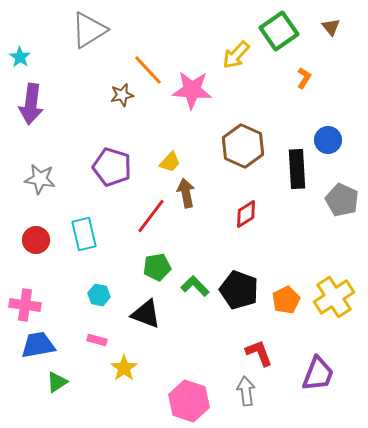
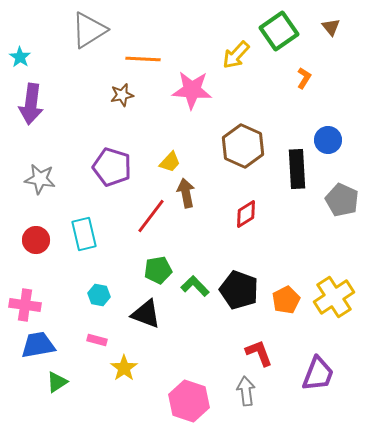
orange line: moved 5 px left, 11 px up; rotated 44 degrees counterclockwise
green pentagon: moved 1 px right, 3 px down
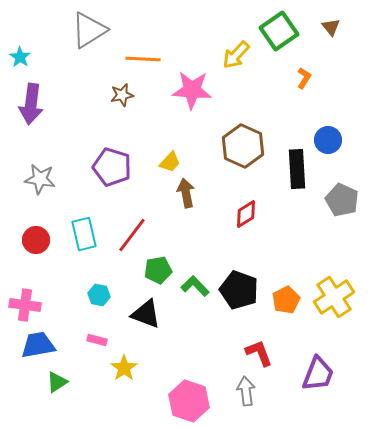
red line: moved 19 px left, 19 px down
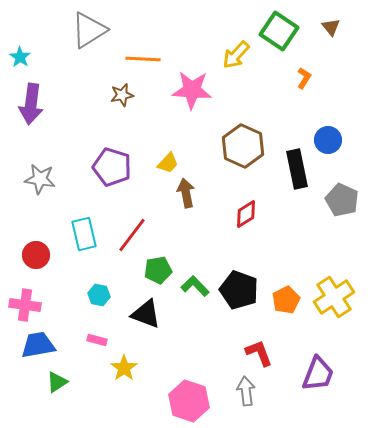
green square: rotated 21 degrees counterclockwise
yellow trapezoid: moved 2 px left, 1 px down
black rectangle: rotated 9 degrees counterclockwise
red circle: moved 15 px down
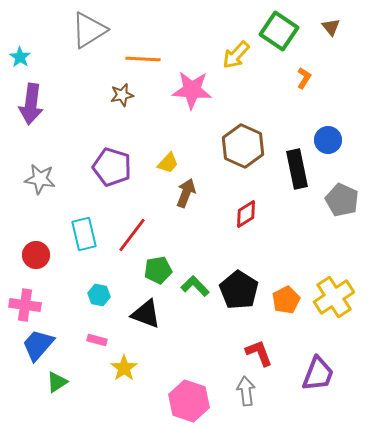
brown arrow: rotated 32 degrees clockwise
black pentagon: rotated 12 degrees clockwise
blue trapezoid: rotated 39 degrees counterclockwise
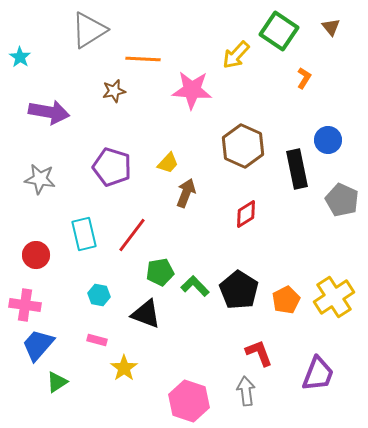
brown star: moved 8 px left, 4 px up
purple arrow: moved 18 px right, 8 px down; rotated 87 degrees counterclockwise
green pentagon: moved 2 px right, 2 px down
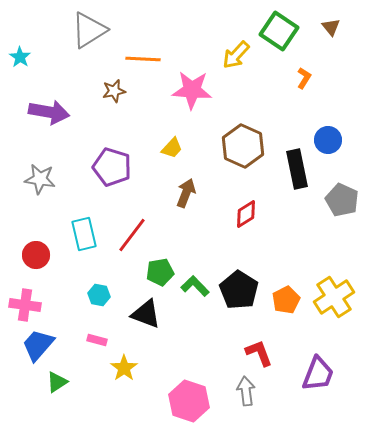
yellow trapezoid: moved 4 px right, 15 px up
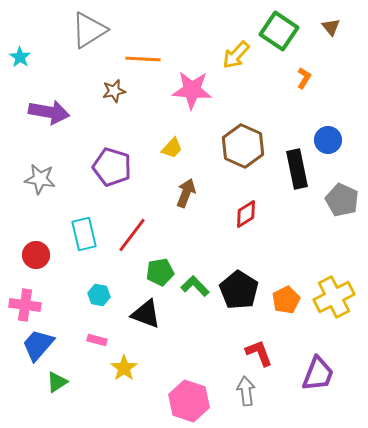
yellow cross: rotated 6 degrees clockwise
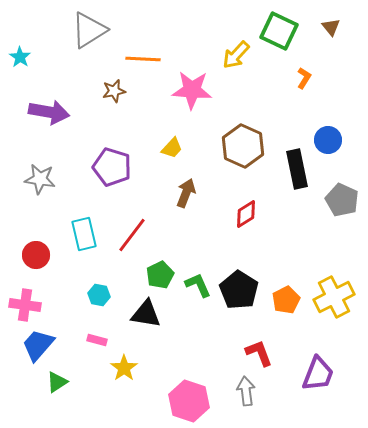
green square: rotated 9 degrees counterclockwise
green pentagon: moved 3 px down; rotated 16 degrees counterclockwise
green L-shape: moved 3 px right, 1 px up; rotated 20 degrees clockwise
black triangle: rotated 12 degrees counterclockwise
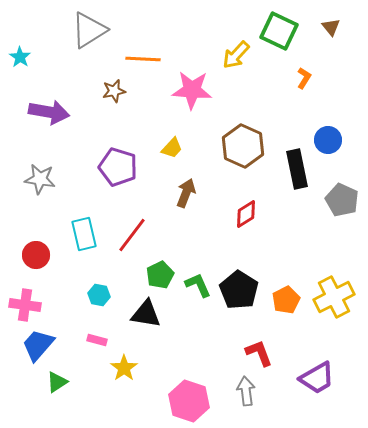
purple pentagon: moved 6 px right
purple trapezoid: moved 1 px left, 4 px down; rotated 39 degrees clockwise
